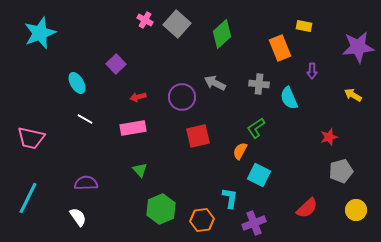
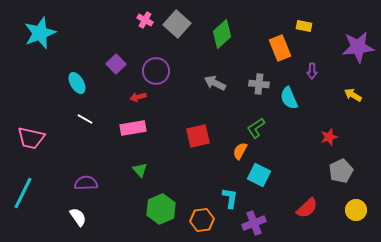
purple circle: moved 26 px left, 26 px up
gray pentagon: rotated 10 degrees counterclockwise
cyan line: moved 5 px left, 5 px up
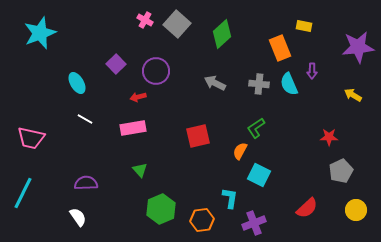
cyan semicircle: moved 14 px up
red star: rotated 18 degrees clockwise
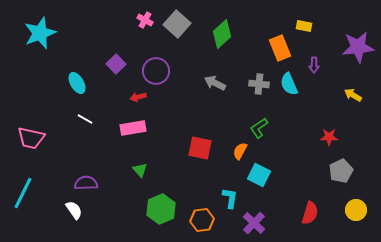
purple arrow: moved 2 px right, 6 px up
green L-shape: moved 3 px right
red square: moved 2 px right, 12 px down; rotated 25 degrees clockwise
red semicircle: moved 3 px right, 5 px down; rotated 30 degrees counterclockwise
white semicircle: moved 4 px left, 7 px up
purple cross: rotated 25 degrees counterclockwise
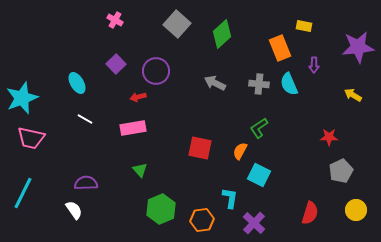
pink cross: moved 30 px left
cyan star: moved 18 px left, 65 px down
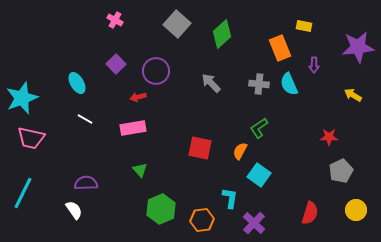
gray arrow: moved 4 px left; rotated 20 degrees clockwise
cyan square: rotated 10 degrees clockwise
